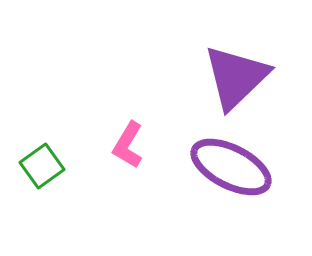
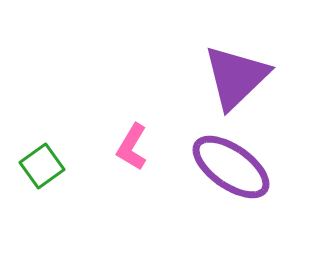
pink L-shape: moved 4 px right, 2 px down
purple ellipse: rotated 8 degrees clockwise
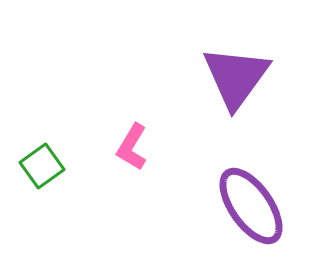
purple triangle: rotated 10 degrees counterclockwise
purple ellipse: moved 20 px right, 39 px down; rotated 20 degrees clockwise
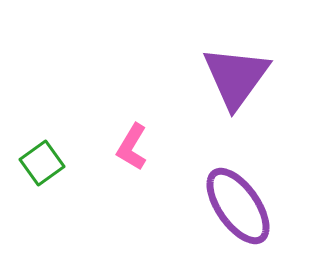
green square: moved 3 px up
purple ellipse: moved 13 px left
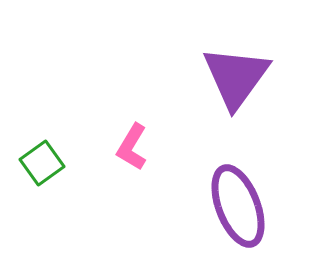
purple ellipse: rotated 14 degrees clockwise
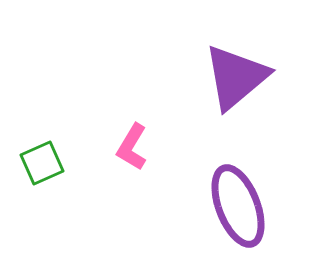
purple triangle: rotated 14 degrees clockwise
green square: rotated 12 degrees clockwise
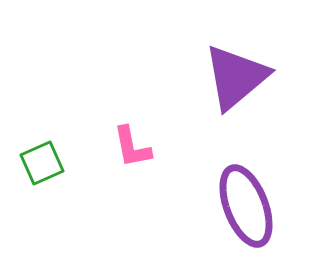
pink L-shape: rotated 42 degrees counterclockwise
purple ellipse: moved 8 px right
